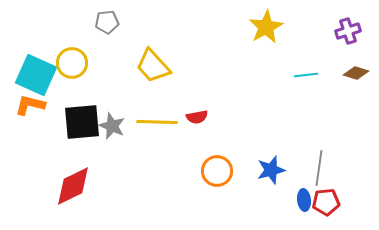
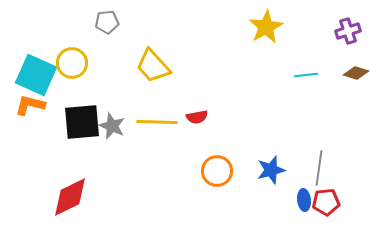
red diamond: moved 3 px left, 11 px down
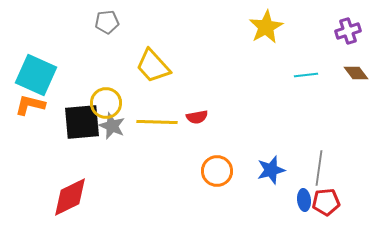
yellow circle: moved 34 px right, 40 px down
brown diamond: rotated 35 degrees clockwise
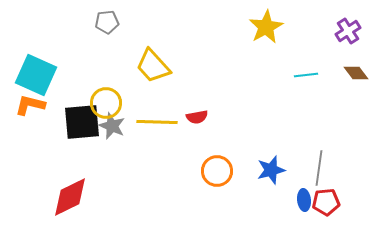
purple cross: rotated 15 degrees counterclockwise
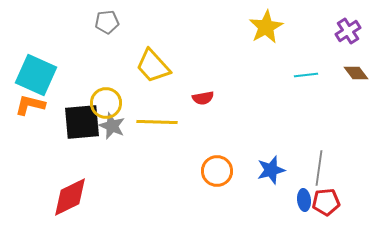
red semicircle: moved 6 px right, 19 px up
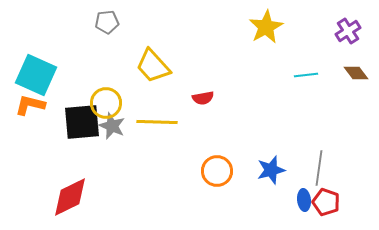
red pentagon: rotated 24 degrees clockwise
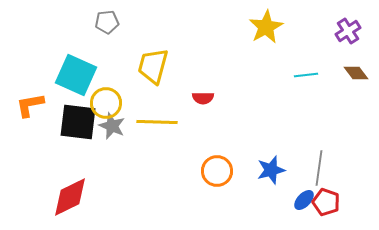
yellow trapezoid: rotated 57 degrees clockwise
cyan square: moved 40 px right
red semicircle: rotated 10 degrees clockwise
orange L-shape: rotated 24 degrees counterclockwise
black square: moved 4 px left; rotated 12 degrees clockwise
blue ellipse: rotated 50 degrees clockwise
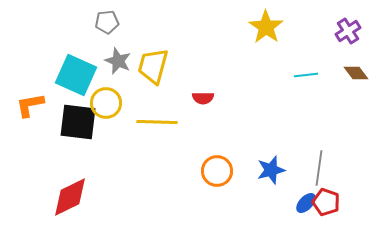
yellow star: rotated 8 degrees counterclockwise
gray star: moved 6 px right, 65 px up
blue ellipse: moved 2 px right, 3 px down
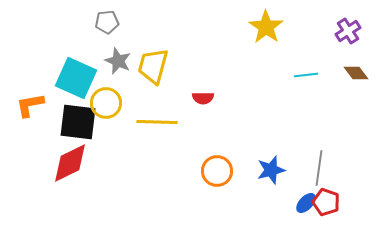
cyan square: moved 3 px down
red diamond: moved 34 px up
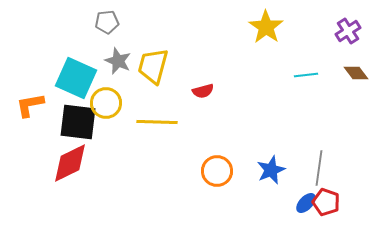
red semicircle: moved 7 px up; rotated 15 degrees counterclockwise
blue star: rotated 8 degrees counterclockwise
